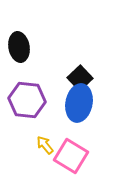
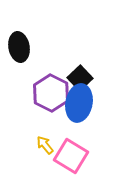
purple hexagon: moved 24 px right, 7 px up; rotated 21 degrees clockwise
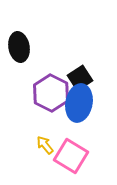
black square: rotated 10 degrees clockwise
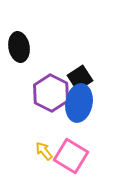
yellow arrow: moved 1 px left, 6 px down
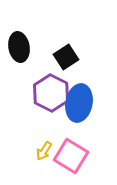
black square: moved 14 px left, 21 px up
yellow arrow: rotated 108 degrees counterclockwise
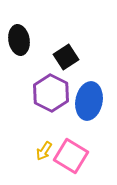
black ellipse: moved 7 px up
blue ellipse: moved 10 px right, 2 px up
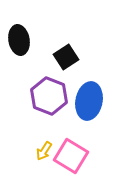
purple hexagon: moved 2 px left, 3 px down; rotated 6 degrees counterclockwise
